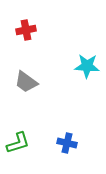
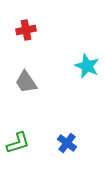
cyan star: rotated 20 degrees clockwise
gray trapezoid: rotated 20 degrees clockwise
blue cross: rotated 24 degrees clockwise
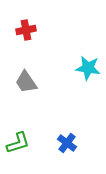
cyan star: moved 1 px right, 2 px down; rotated 15 degrees counterclockwise
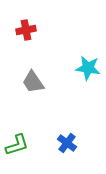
gray trapezoid: moved 7 px right
green L-shape: moved 1 px left, 2 px down
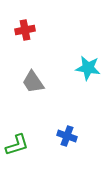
red cross: moved 1 px left
blue cross: moved 7 px up; rotated 18 degrees counterclockwise
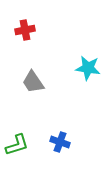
blue cross: moved 7 px left, 6 px down
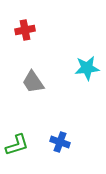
cyan star: moved 1 px left; rotated 15 degrees counterclockwise
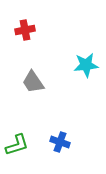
cyan star: moved 1 px left, 3 px up
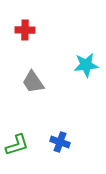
red cross: rotated 12 degrees clockwise
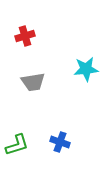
red cross: moved 6 px down; rotated 18 degrees counterclockwise
cyan star: moved 4 px down
gray trapezoid: rotated 65 degrees counterclockwise
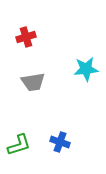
red cross: moved 1 px right, 1 px down
green L-shape: moved 2 px right
